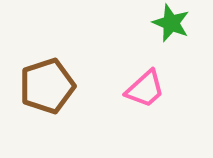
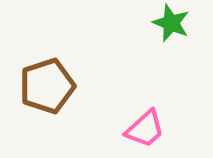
pink trapezoid: moved 40 px down
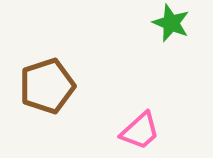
pink trapezoid: moved 5 px left, 2 px down
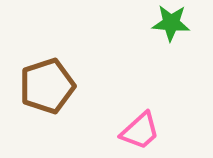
green star: rotated 18 degrees counterclockwise
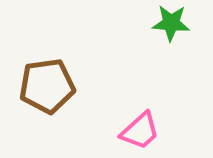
brown pentagon: rotated 10 degrees clockwise
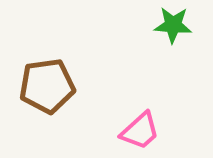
green star: moved 2 px right, 2 px down
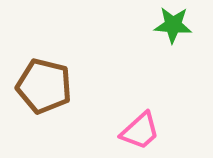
brown pentagon: moved 3 px left; rotated 22 degrees clockwise
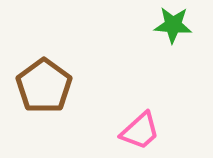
brown pentagon: rotated 22 degrees clockwise
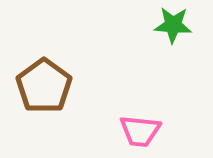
pink trapezoid: rotated 48 degrees clockwise
